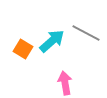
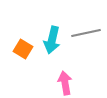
gray line: rotated 40 degrees counterclockwise
cyan arrow: moved 1 px up; rotated 144 degrees clockwise
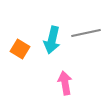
orange square: moved 3 px left
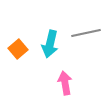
cyan arrow: moved 2 px left, 4 px down
orange square: moved 2 px left; rotated 18 degrees clockwise
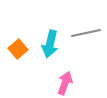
pink arrow: rotated 30 degrees clockwise
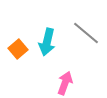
gray line: rotated 52 degrees clockwise
cyan arrow: moved 3 px left, 2 px up
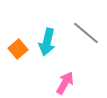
pink arrow: rotated 10 degrees clockwise
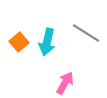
gray line: rotated 8 degrees counterclockwise
orange square: moved 1 px right, 7 px up
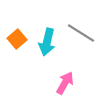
gray line: moved 5 px left
orange square: moved 2 px left, 3 px up
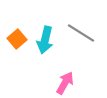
cyan arrow: moved 2 px left, 2 px up
